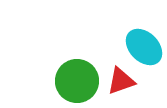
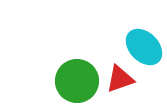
red triangle: moved 1 px left, 2 px up
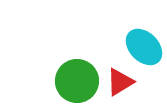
red triangle: moved 3 px down; rotated 12 degrees counterclockwise
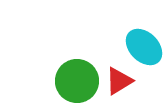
red triangle: moved 1 px left, 1 px up
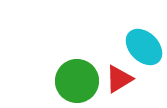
red triangle: moved 2 px up
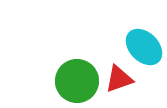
red triangle: rotated 12 degrees clockwise
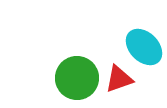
green circle: moved 3 px up
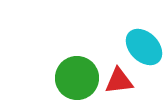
red triangle: moved 2 px down; rotated 12 degrees clockwise
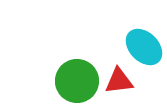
green circle: moved 3 px down
